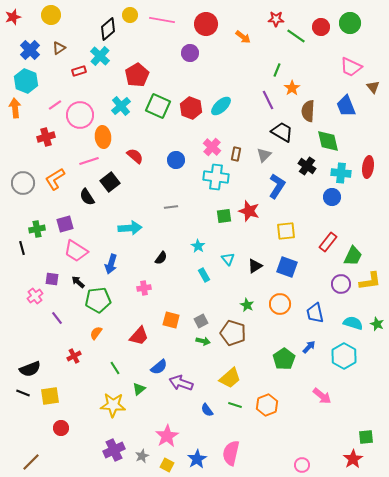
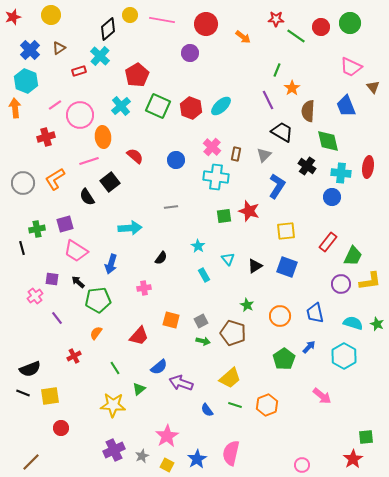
orange circle at (280, 304): moved 12 px down
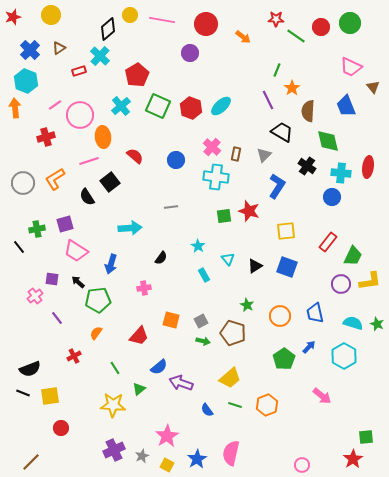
black line at (22, 248): moved 3 px left, 1 px up; rotated 24 degrees counterclockwise
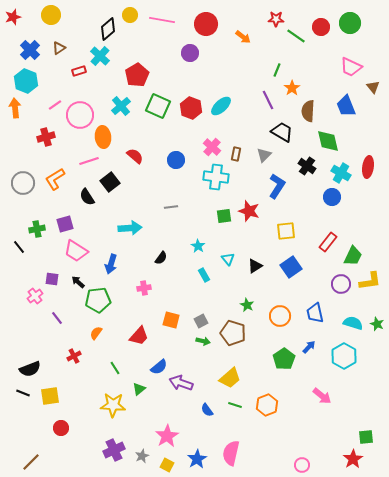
cyan cross at (341, 173): rotated 24 degrees clockwise
blue square at (287, 267): moved 4 px right; rotated 35 degrees clockwise
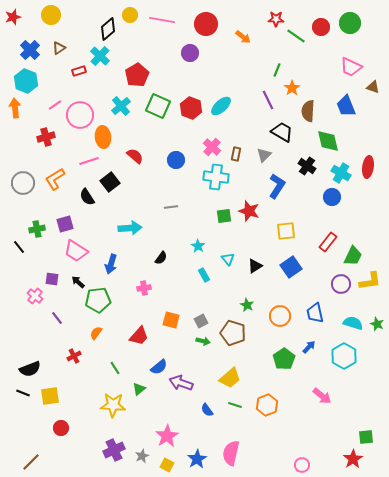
brown triangle at (373, 87): rotated 32 degrees counterclockwise
pink cross at (35, 296): rotated 14 degrees counterclockwise
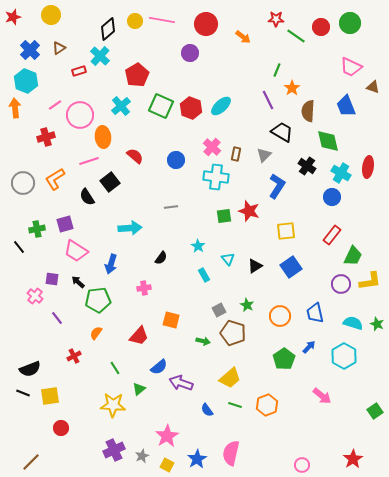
yellow circle at (130, 15): moved 5 px right, 6 px down
green square at (158, 106): moved 3 px right
red rectangle at (328, 242): moved 4 px right, 7 px up
gray square at (201, 321): moved 18 px right, 11 px up
green square at (366, 437): moved 9 px right, 26 px up; rotated 28 degrees counterclockwise
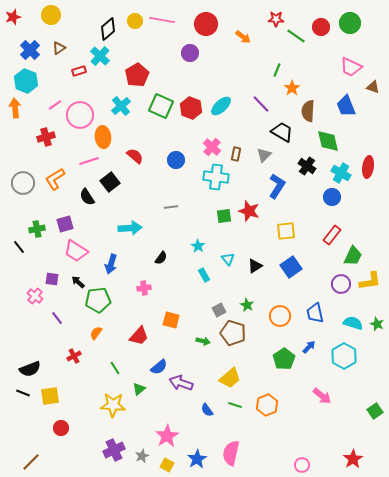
purple line at (268, 100): moved 7 px left, 4 px down; rotated 18 degrees counterclockwise
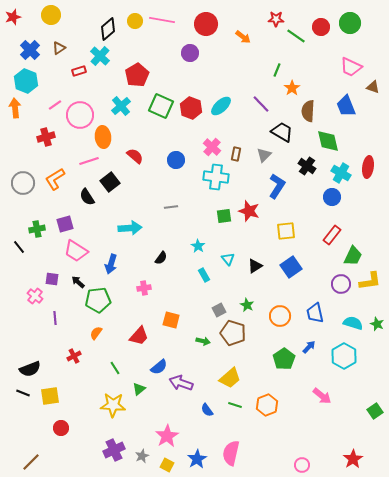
purple line at (57, 318): moved 2 px left; rotated 32 degrees clockwise
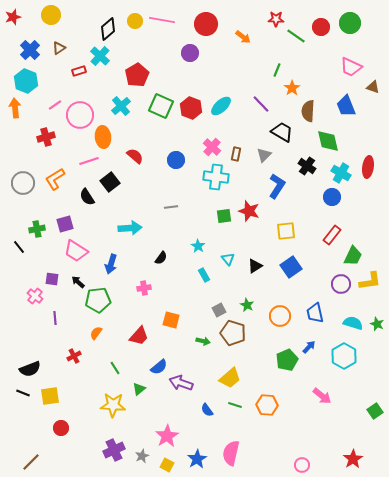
green pentagon at (284, 359): moved 3 px right, 1 px down; rotated 10 degrees clockwise
orange hexagon at (267, 405): rotated 25 degrees clockwise
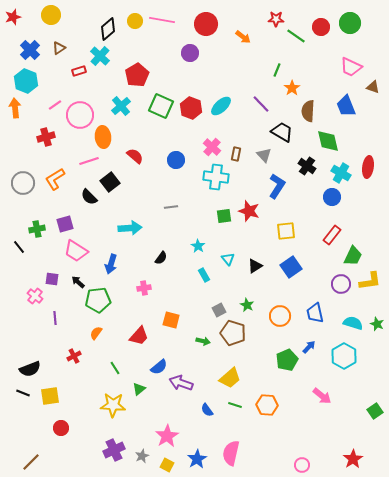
gray triangle at (264, 155): rotated 28 degrees counterclockwise
black semicircle at (87, 197): moved 2 px right; rotated 12 degrees counterclockwise
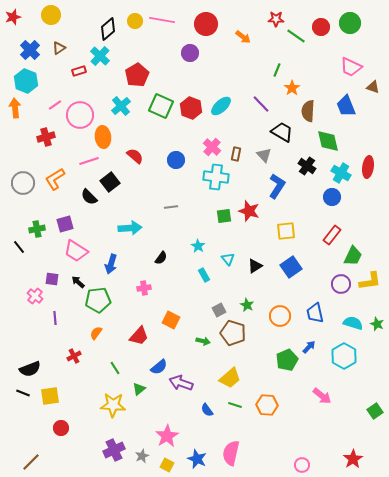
orange square at (171, 320): rotated 12 degrees clockwise
blue star at (197, 459): rotated 18 degrees counterclockwise
